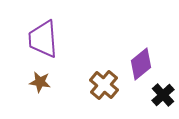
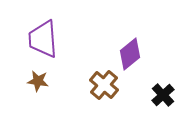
purple diamond: moved 11 px left, 10 px up
brown star: moved 2 px left, 1 px up
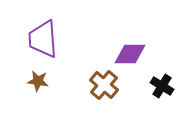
purple diamond: rotated 40 degrees clockwise
black cross: moved 1 px left, 9 px up; rotated 15 degrees counterclockwise
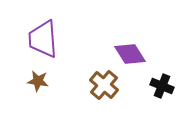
purple diamond: rotated 56 degrees clockwise
black cross: rotated 10 degrees counterclockwise
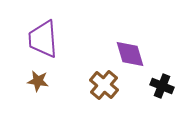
purple diamond: rotated 16 degrees clockwise
